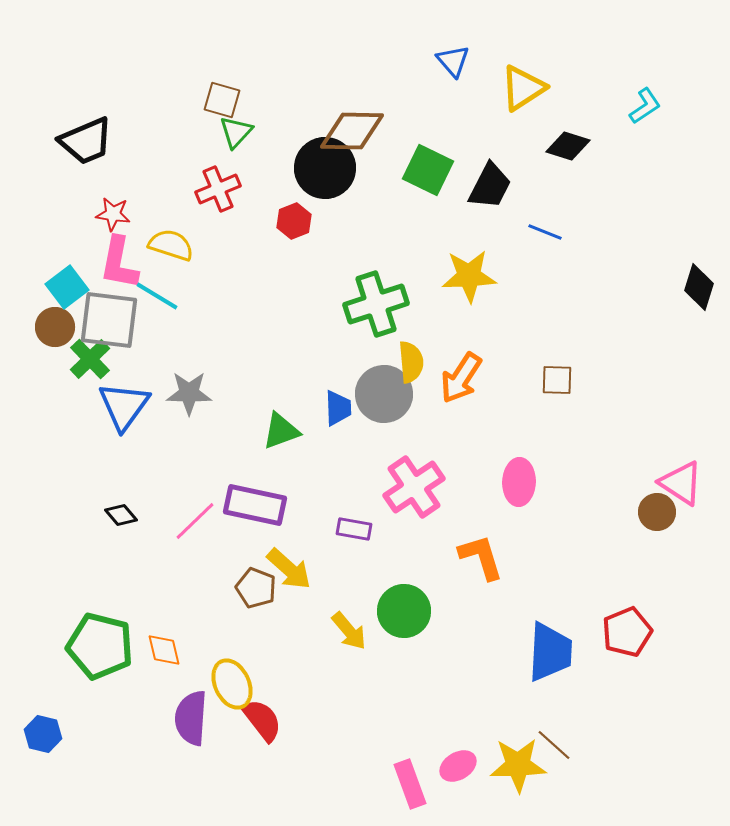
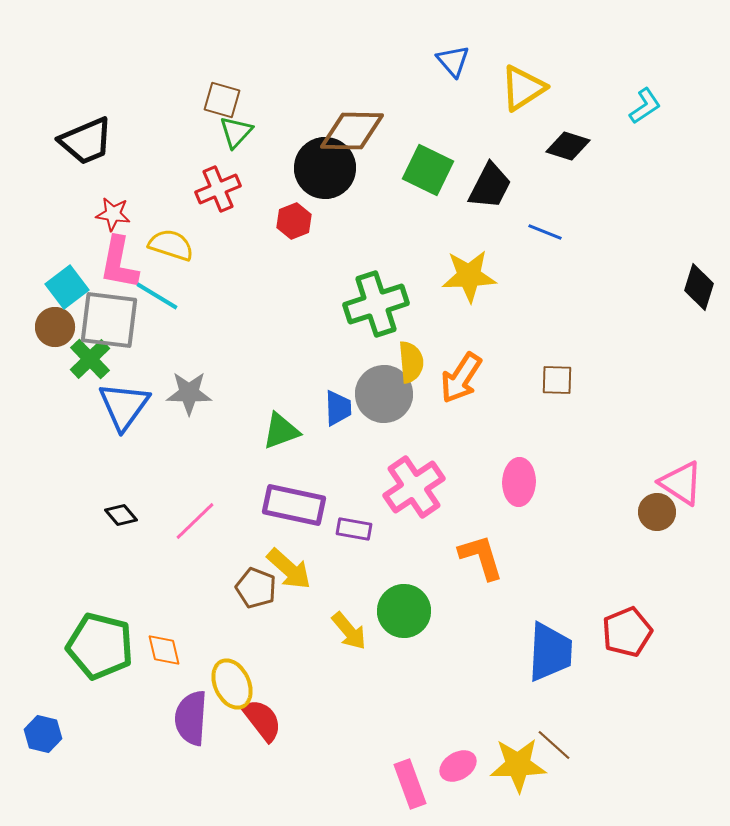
purple rectangle at (255, 505): moved 39 px right
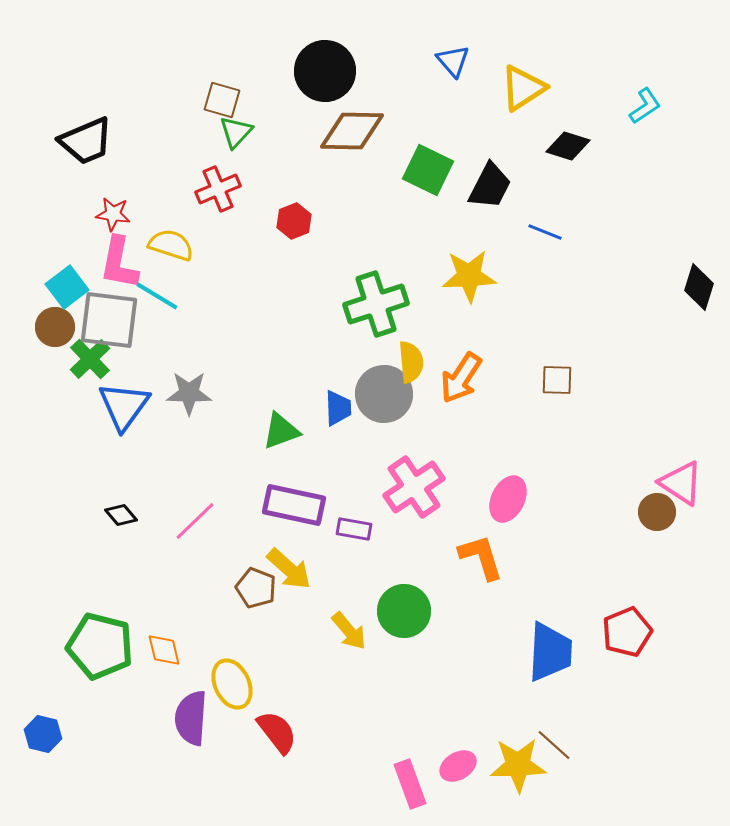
black circle at (325, 168): moved 97 px up
pink ellipse at (519, 482): moved 11 px left, 17 px down; rotated 24 degrees clockwise
red semicircle at (262, 720): moved 15 px right, 12 px down
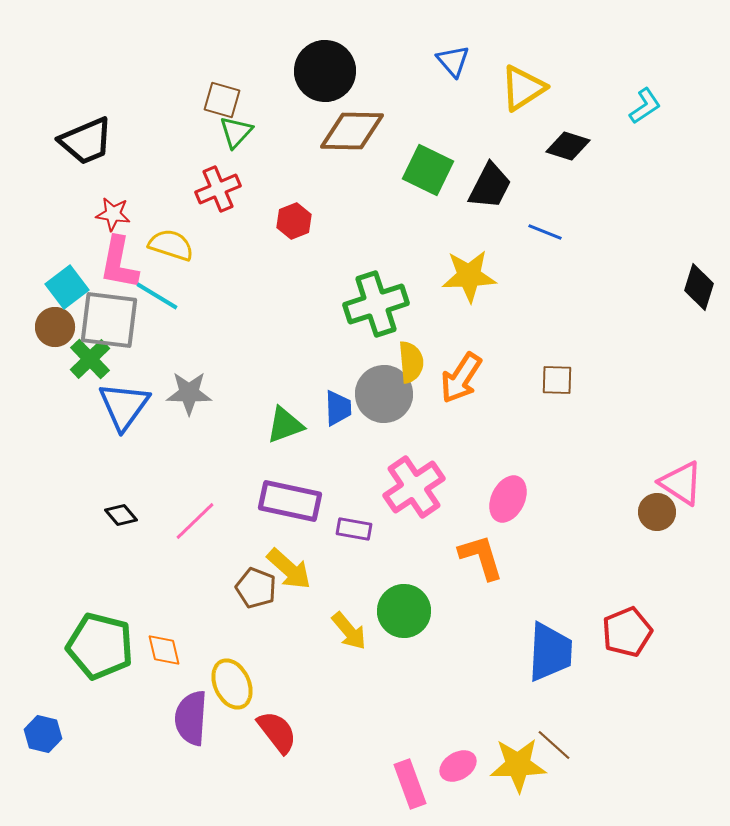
green triangle at (281, 431): moved 4 px right, 6 px up
purple rectangle at (294, 505): moved 4 px left, 4 px up
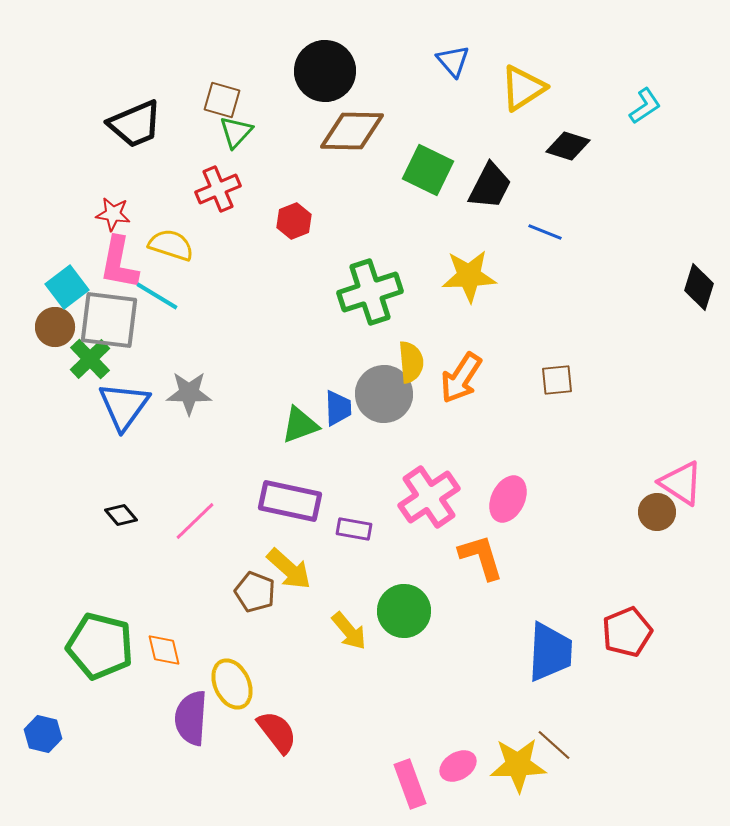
black trapezoid at (86, 141): moved 49 px right, 17 px up
green cross at (376, 304): moved 6 px left, 12 px up
brown square at (557, 380): rotated 8 degrees counterclockwise
green triangle at (285, 425): moved 15 px right
pink cross at (414, 487): moved 15 px right, 10 px down
brown pentagon at (256, 588): moved 1 px left, 4 px down
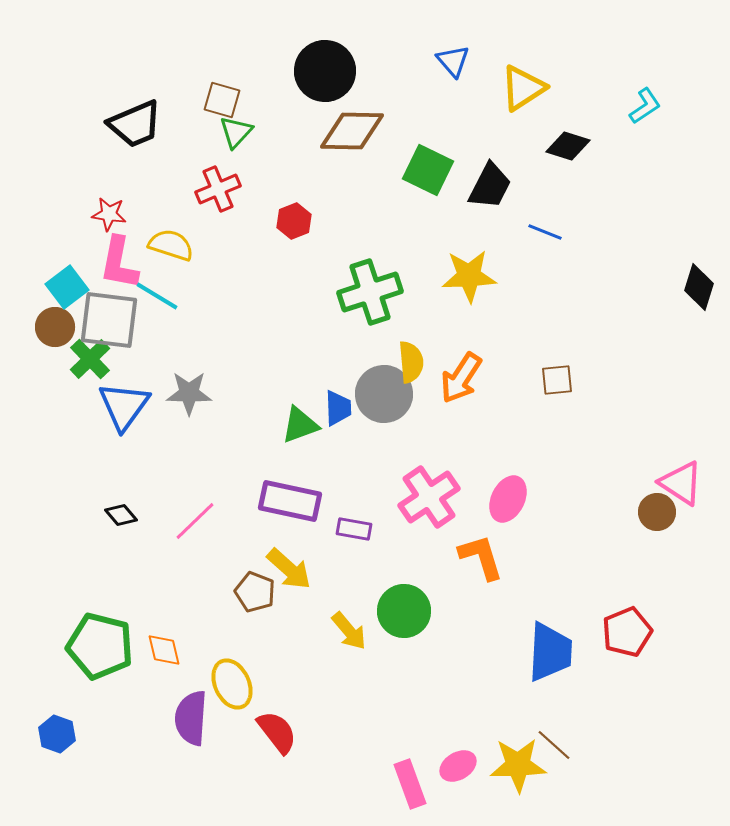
red star at (113, 214): moved 4 px left
blue hexagon at (43, 734): moved 14 px right; rotated 6 degrees clockwise
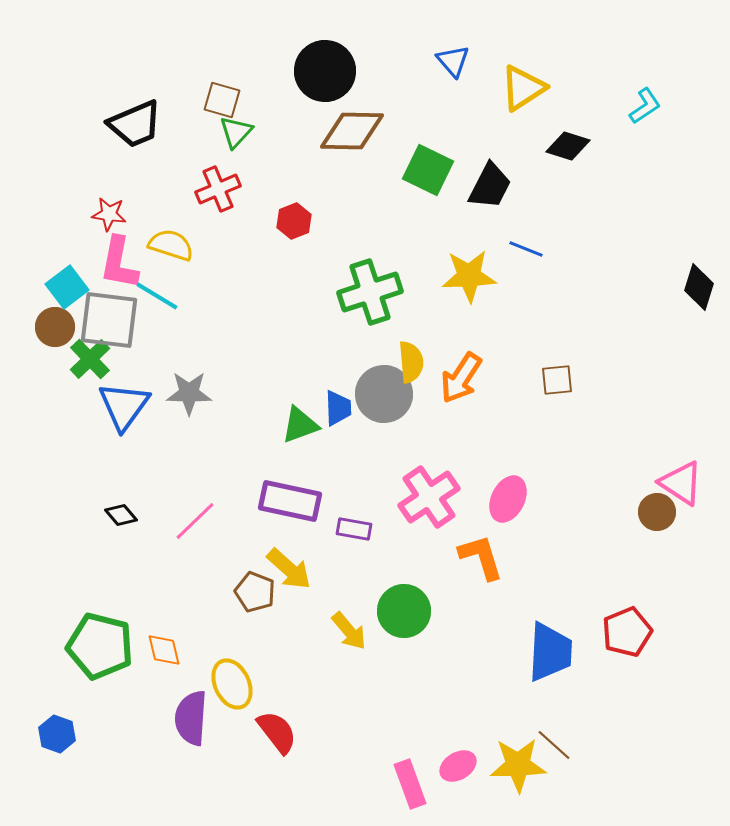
blue line at (545, 232): moved 19 px left, 17 px down
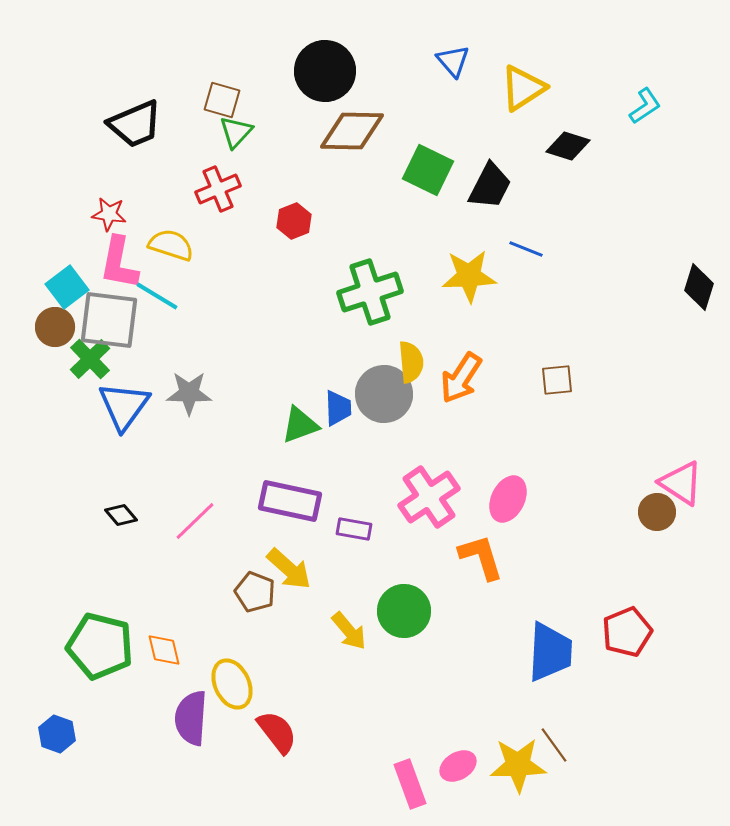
brown line at (554, 745): rotated 12 degrees clockwise
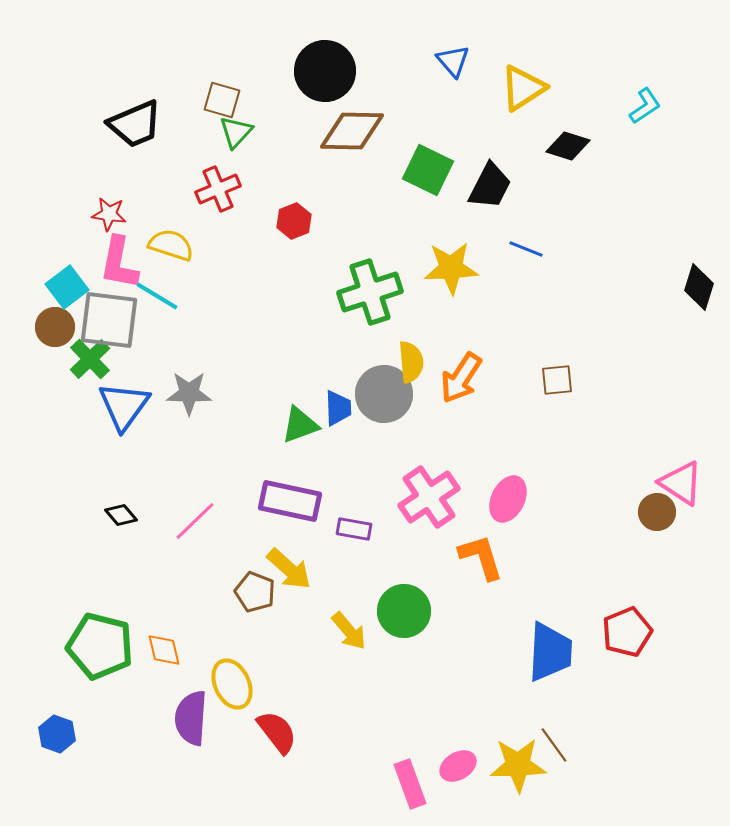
yellow star at (469, 276): moved 18 px left, 8 px up
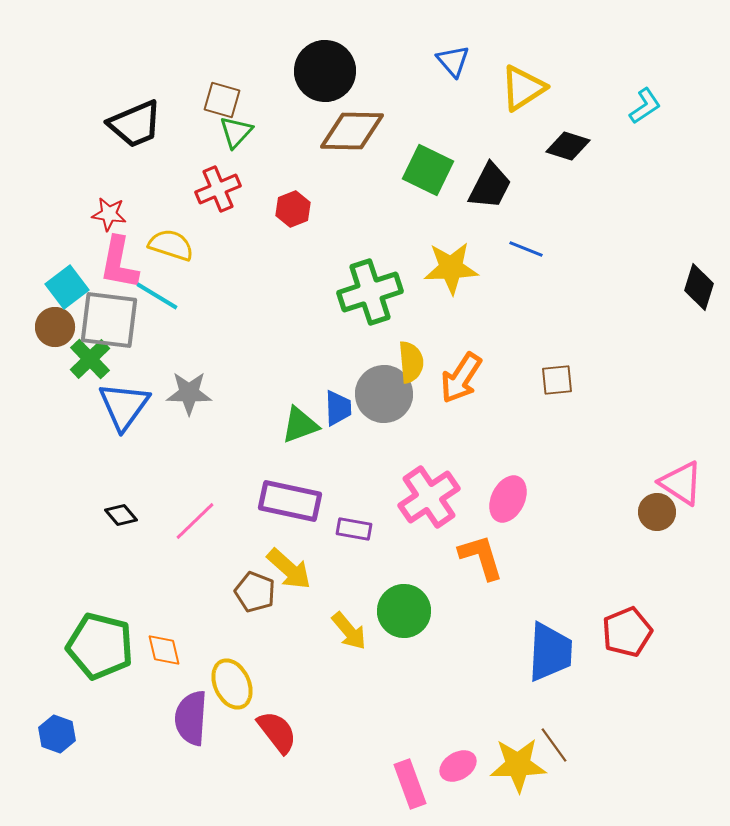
red hexagon at (294, 221): moved 1 px left, 12 px up
